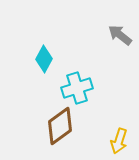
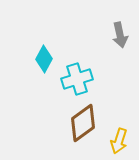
gray arrow: rotated 140 degrees counterclockwise
cyan cross: moved 9 px up
brown diamond: moved 23 px right, 3 px up
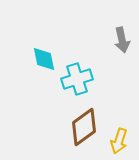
gray arrow: moved 2 px right, 5 px down
cyan diamond: rotated 40 degrees counterclockwise
brown diamond: moved 1 px right, 4 px down
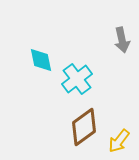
cyan diamond: moved 3 px left, 1 px down
cyan cross: rotated 20 degrees counterclockwise
yellow arrow: rotated 20 degrees clockwise
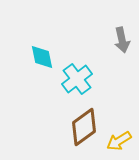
cyan diamond: moved 1 px right, 3 px up
yellow arrow: rotated 20 degrees clockwise
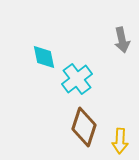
cyan diamond: moved 2 px right
brown diamond: rotated 36 degrees counterclockwise
yellow arrow: moved 1 px right; rotated 55 degrees counterclockwise
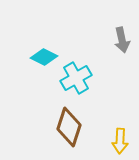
cyan diamond: rotated 52 degrees counterclockwise
cyan cross: moved 1 px left, 1 px up; rotated 8 degrees clockwise
brown diamond: moved 15 px left
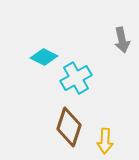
yellow arrow: moved 15 px left
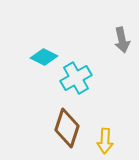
brown diamond: moved 2 px left, 1 px down
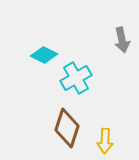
cyan diamond: moved 2 px up
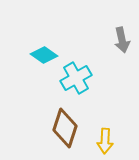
cyan diamond: rotated 8 degrees clockwise
brown diamond: moved 2 px left
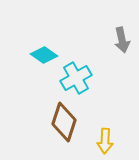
brown diamond: moved 1 px left, 6 px up
